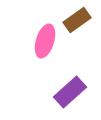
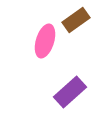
brown rectangle: moved 1 px left
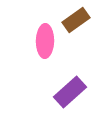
pink ellipse: rotated 16 degrees counterclockwise
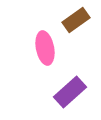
pink ellipse: moved 7 px down; rotated 12 degrees counterclockwise
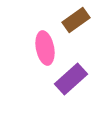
purple rectangle: moved 1 px right, 13 px up
